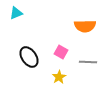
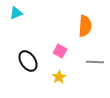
orange semicircle: rotated 85 degrees counterclockwise
pink square: moved 1 px left, 1 px up
black ellipse: moved 1 px left, 4 px down
gray line: moved 7 px right
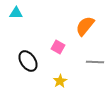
cyan triangle: rotated 24 degrees clockwise
orange semicircle: rotated 145 degrees counterclockwise
pink square: moved 2 px left, 4 px up
yellow star: moved 1 px right, 4 px down
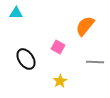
black ellipse: moved 2 px left, 2 px up
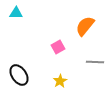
pink square: rotated 32 degrees clockwise
black ellipse: moved 7 px left, 16 px down
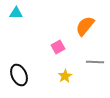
black ellipse: rotated 10 degrees clockwise
yellow star: moved 5 px right, 5 px up
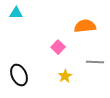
orange semicircle: rotated 45 degrees clockwise
pink square: rotated 16 degrees counterclockwise
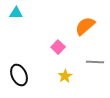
orange semicircle: rotated 35 degrees counterclockwise
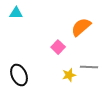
orange semicircle: moved 4 px left, 1 px down
gray line: moved 6 px left, 5 px down
yellow star: moved 4 px right, 1 px up; rotated 16 degrees clockwise
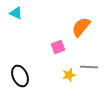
cyan triangle: rotated 24 degrees clockwise
orange semicircle: rotated 10 degrees counterclockwise
pink square: rotated 24 degrees clockwise
black ellipse: moved 1 px right, 1 px down
